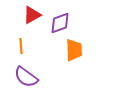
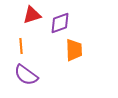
red triangle: rotated 12 degrees clockwise
purple semicircle: moved 2 px up
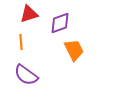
red triangle: moved 3 px left, 1 px up
orange line: moved 4 px up
orange trapezoid: rotated 25 degrees counterclockwise
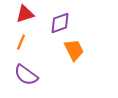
red triangle: moved 4 px left
orange line: rotated 28 degrees clockwise
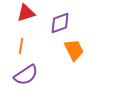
red triangle: moved 1 px right, 1 px up
orange line: moved 4 px down; rotated 14 degrees counterclockwise
purple semicircle: rotated 70 degrees counterclockwise
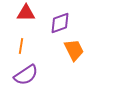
red triangle: rotated 18 degrees clockwise
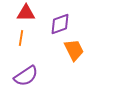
purple diamond: moved 1 px down
orange line: moved 8 px up
purple semicircle: moved 1 px down
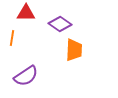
purple diamond: rotated 55 degrees clockwise
orange line: moved 9 px left
orange trapezoid: rotated 30 degrees clockwise
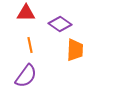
orange line: moved 18 px right, 7 px down; rotated 21 degrees counterclockwise
orange trapezoid: moved 1 px right
purple semicircle: rotated 20 degrees counterclockwise
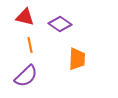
red triangle: moved 1 px left, 4 px down; rotated 12 degrees clockwise
orange trapezoid: moved 2 px right, 9 px down
purple semicircle: rotated 10 degrees clockwise
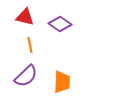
orange trapezoid: moved 15 px left, 23 px down
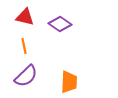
orange line: moved 6 px left, 1 px down
orange trapezoid: moved 7 px right
